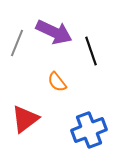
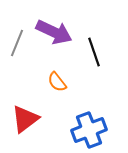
black line: moved 3 px right, 1 px down
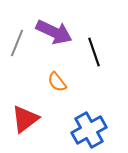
blue cross: rotated 8 degrees counterclockwise
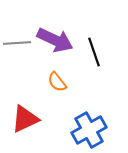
purple arrow: moved 1 px right, 8 px down
gray line: rotated 64 degrees clockwise
red triangle: rotated 12 degrees clockwise
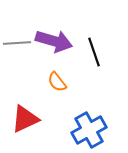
purple arrow: moved 1 px left, 1 px down; rotated 9 degrees counterclockwise
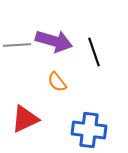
gray line: moved 2 px down
blue cross: rotated 36 degrees clockwise
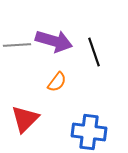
orange semicircle: rotated 105 degrees counterclockwise
red triangle: rotated 20 degrees counterclockwise
blue cross: moved 2 px down
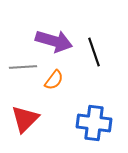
gray line: moved 6 px right, 22 px down
orange semicircle: moved 3 px left, 2 px up
blue cross: moved 5 px right, 9 px up
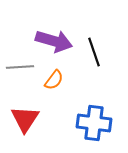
gray line: moved 3 px left
red triangle: rotated 12 degrees counterclockwise
